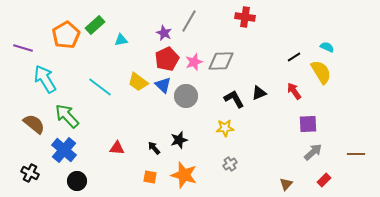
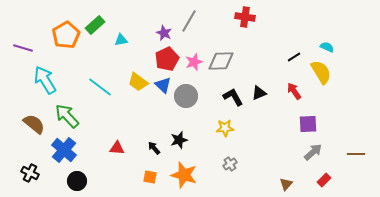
cyan arrow: moved 1 px down
black L-shape: moved 1 px left, 2 px up
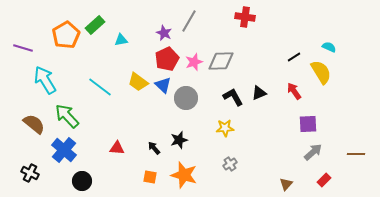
cyan semicircle: moved 2 px right
gray circle: moved 2 px down
black circle: moved 5 px right
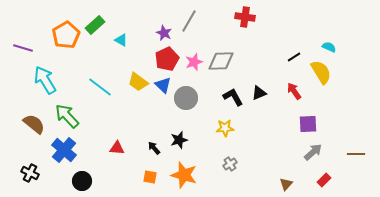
cyan triangle: rotated 40 degrees clockwise
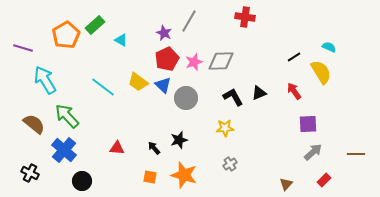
cyan line: moved 3 px right
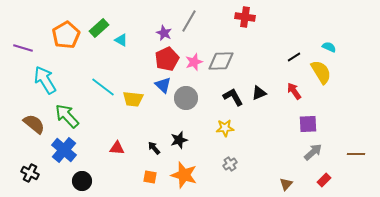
green rectangle: moved 4 px right, 3 px down
yellow trapezoid: moved 5 px left, 17 px down; rotated 30 degrees counterclockwise
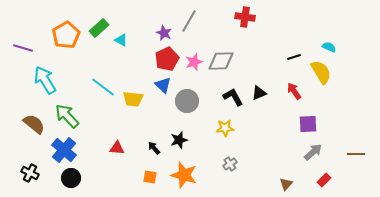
black line: rotated 16 degrees clockwise
gray circle: moved 1 px right, 3 px down
black circle: moved 11 px left, 3 px up
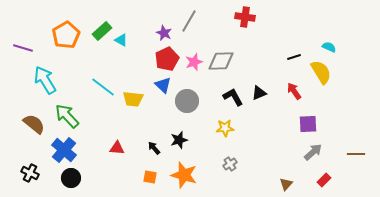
green rectangle: moved 3 px right, 3 px down
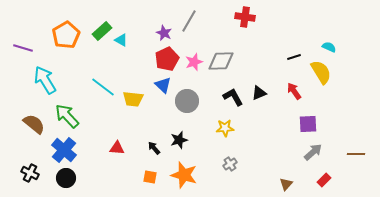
black circle: moved 5 px left
